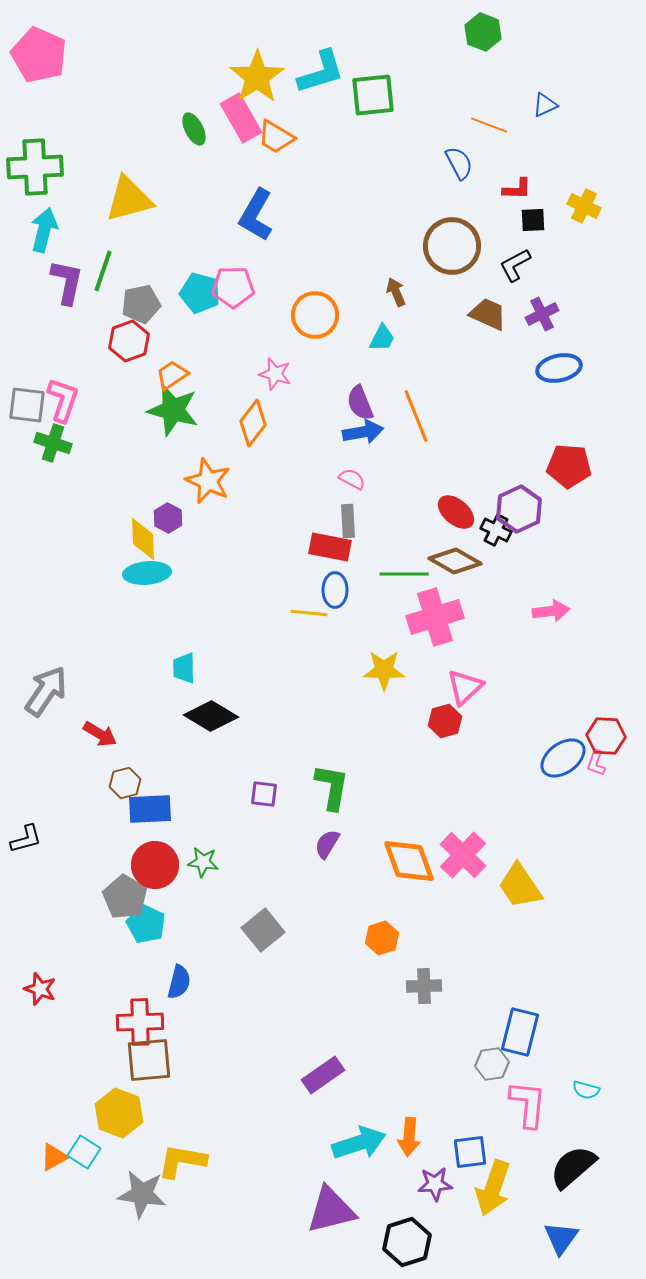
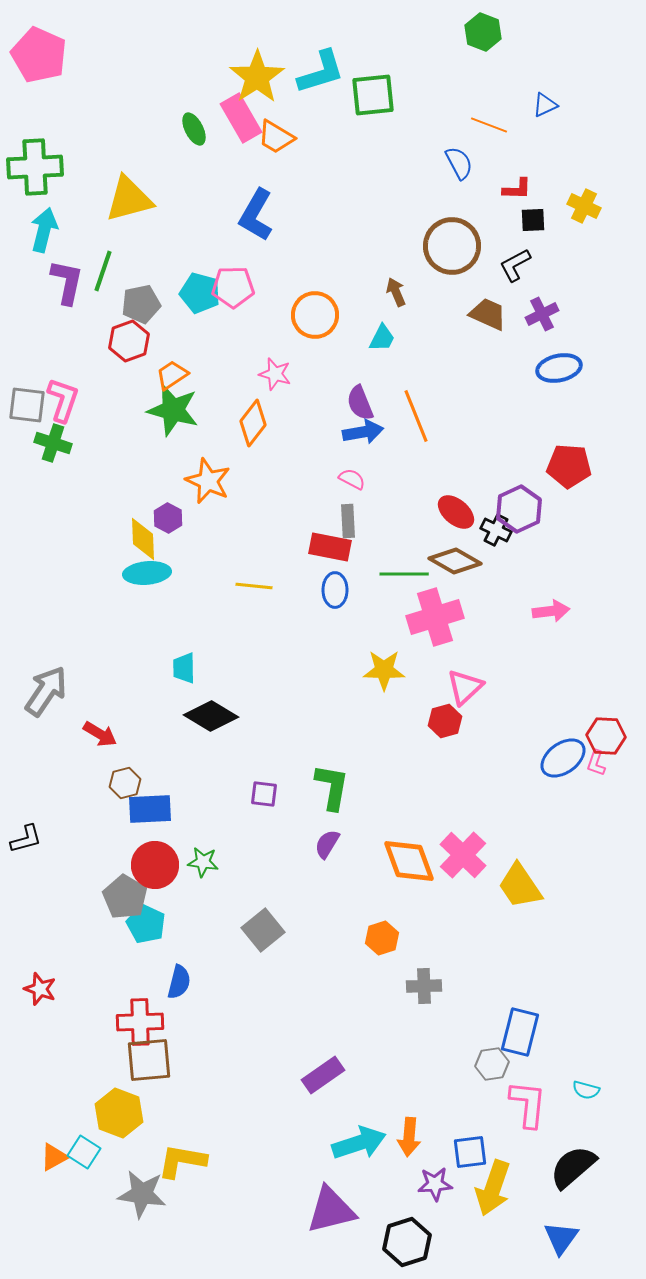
yellow line at (309, 613): moved 55 px left, 27 px up
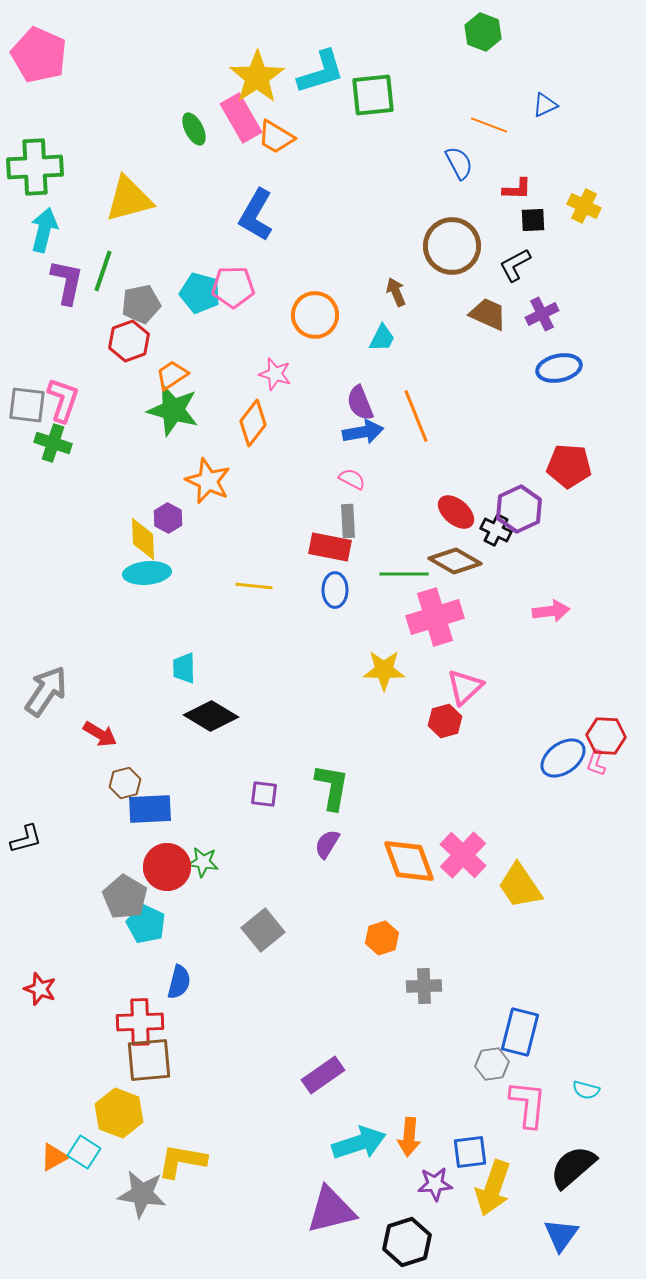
red circle at (155, 865): moved 12 px right, 2 px down
blue triangle at (561, 1238): moved 3 px up
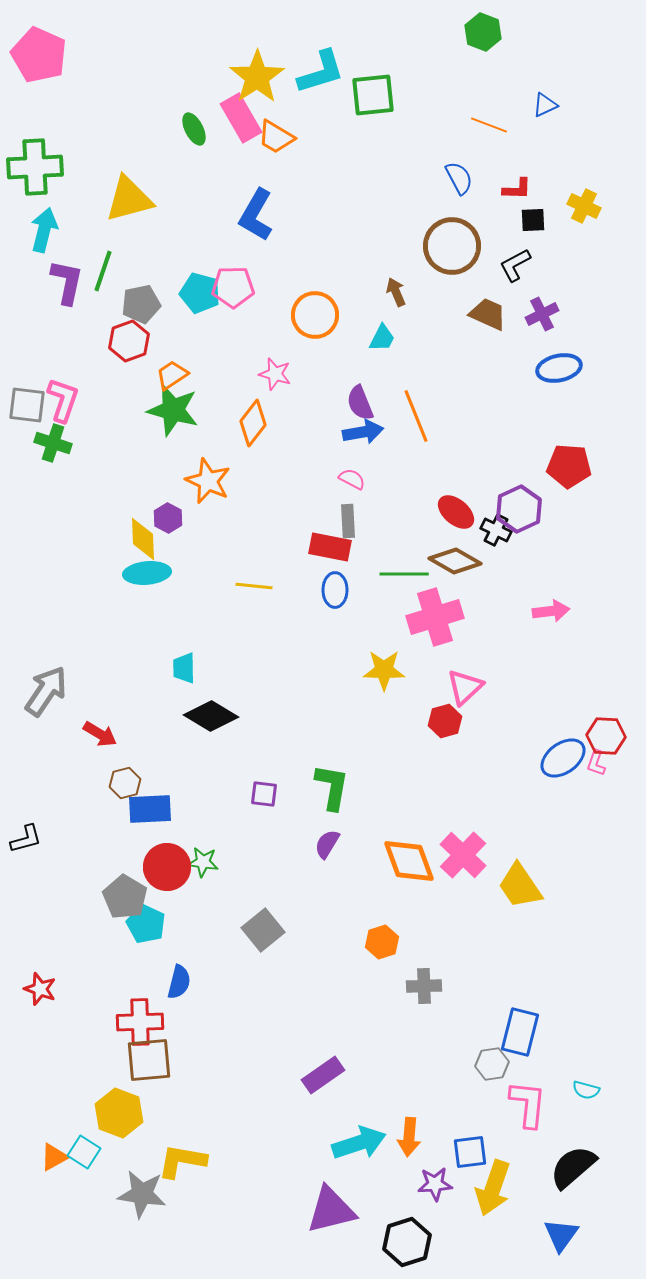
blue semicircle at (459, 163): moved 15 px down
orange hexagon at (382, 938): moved 4 px down
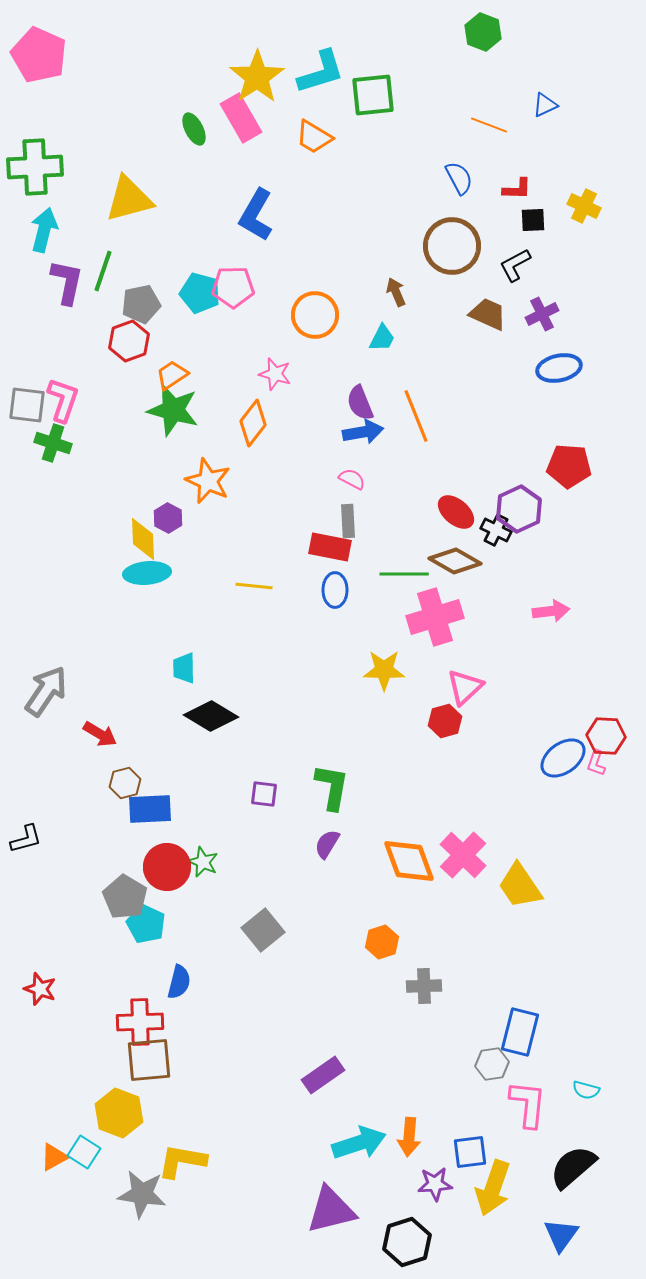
orange trapezoid at (276, 137): moved 38 px right
green star at (203, 862): rotated 16 degrees clockwise
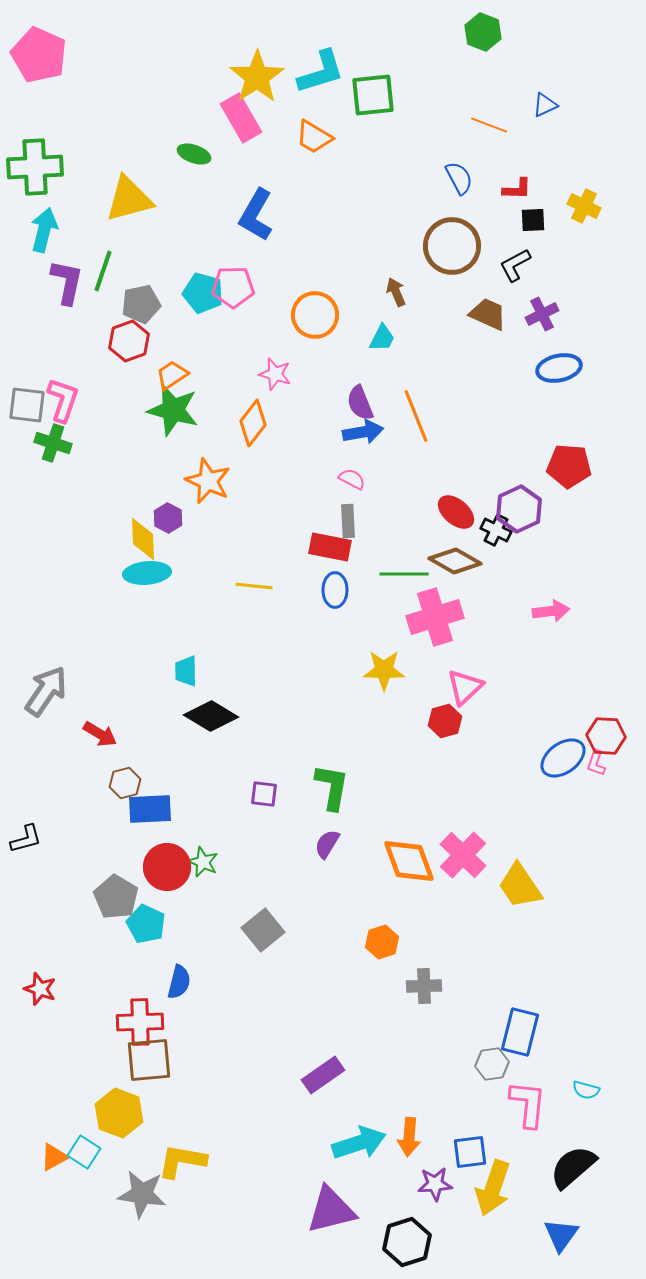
green ellipse at (194, 129): moved 25 px down; rotated 44 degrees counterclockwise
cyan pentagon at (200, 293): moved 3 px right
cyan trapezoid at (184, 668): moved 2 px right, 3 px down
gray pentagon at (125, 897): moved 9 px left
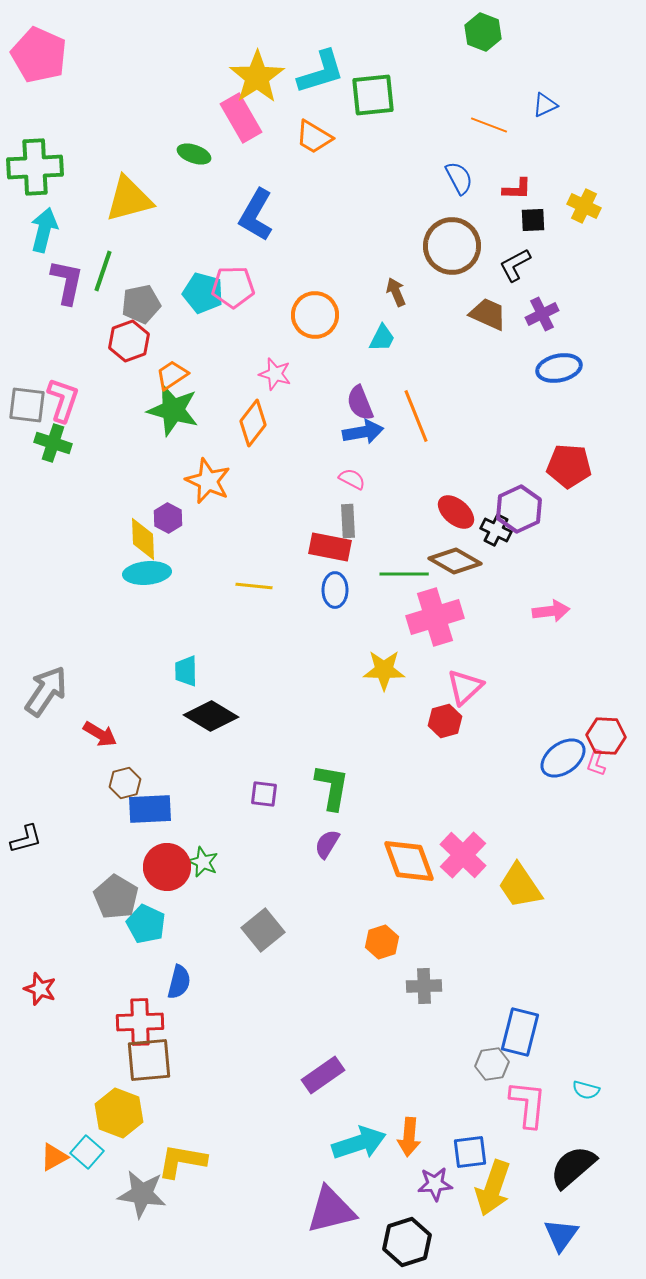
cyan square at (84, 1152): moved 3 px right; rotated 8 degrees clockwise
